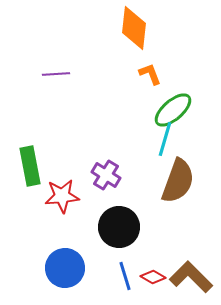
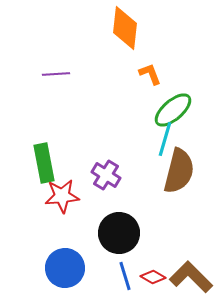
orange diamond: moved 9 px left
green rectangle: moved 14 px right, 3 px up
brown semicircle: moved 1 px right, 10 px up; rotated 6 degrees counterclockwise
black circle: moved 6 px down
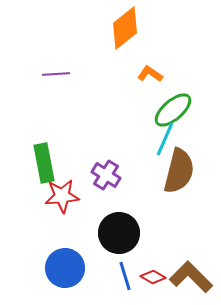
orange diamond: rotated 45 degrees clockwise
orange L-shape: rotated 35 degrees counterclockwise
cyan line: rotated 8 degrees clockwise
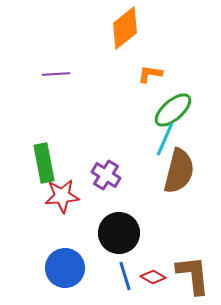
orange L-shape: rotated 25 degrees counterclockwise
brown L-shape: moved 2 px right, 2 px up; rotated 39 degrees clockwise
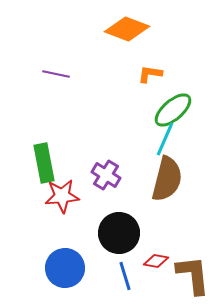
orange diamond: moved 2 px right, 1 px down; rotated 60 degrees clockwise
purple line: rotated 16 degrees clockwise
brown semicircle: moved 12 px left, 8 px down
red diamond: moved 3 px right, 16 px up; rotated 20 degrees counterclockwise
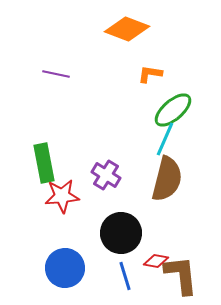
black circle: moved 2 px right
brown L-shape: moved 12 px left
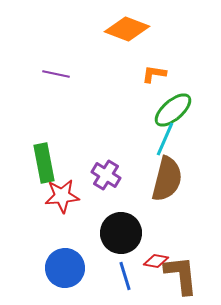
orange L-shape: moved 4 px right
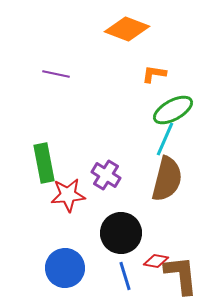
green ellipse: rotated 12 degrees clockwise
red star: moved 6 px right, 1 px up
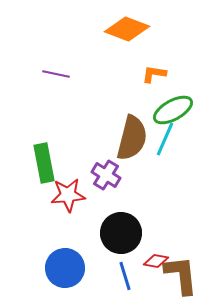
brown semicircle: moved 35 px left, 41 px up
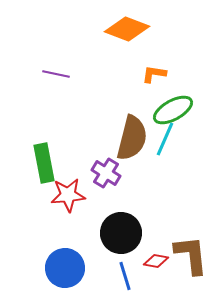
purple cross: moved 2 px up
brown L-shape: moved 10 px right, 20 px up
